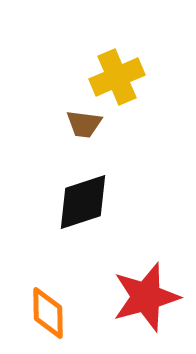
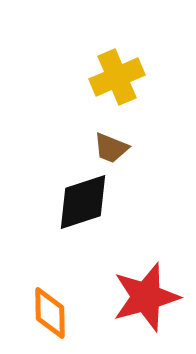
brown trapezoid: moved 27 px right, 24 px down; rotated 15 degrees clockwise
orange diamond: moved 2 px right
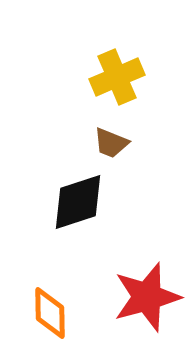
brown trapezoid: moved 5 px up
black diamond: moved 5 px left
red star: moved 1 px right
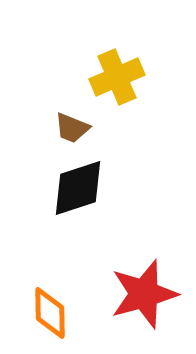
brown trapezoid: moved 39 px left, 15 px up
black diamond: moved 14 px up
red star: moved 3 px left, 3 px up
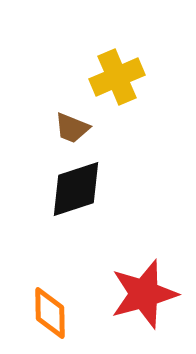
black diamond: moved 2 px left, 1 px down
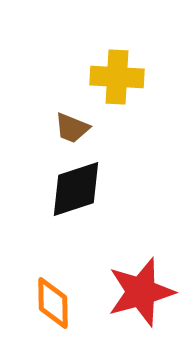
yellow cross: rotated 26 degrees clockwise
red star: moved 3 px left, 2 px up
orange diamond: moved 3 px right, 10 px up
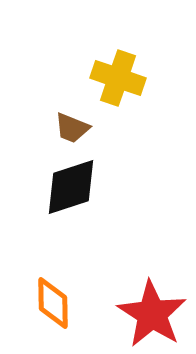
yellow cross: moved 1 px right, 1 px down; rotated 16 degrees clockwise
black diamond: moved 5 px left, 2 px up
red star: moved 11 px right, 22 px down; rotated 24 degrees counterclockwise
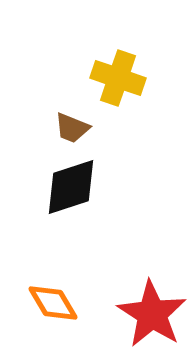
orange diamond: rotated 30 degrees counterclockwise
